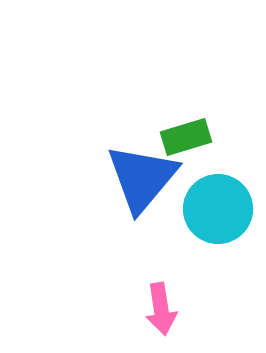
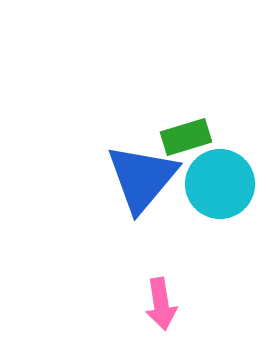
cyan circle: moved 2 px right, 25 px up
pink arrow: moved 5 px up
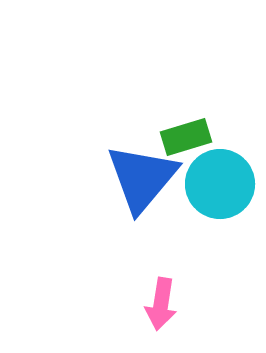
pink arrow: rotated 18 degrees clockwise
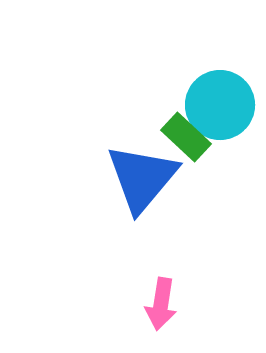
green rectangle: rotated 60 degrees clockwise
cyan circle: moved 79 px up
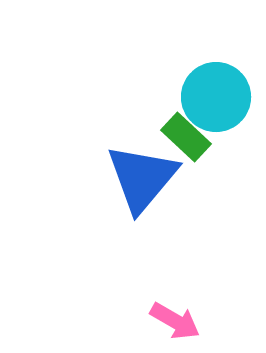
cyan circle: moved 4 px left, 8 px up
pink arrow: moved 14 px right, 17 px down; rotated 69 degrees counterclockwise
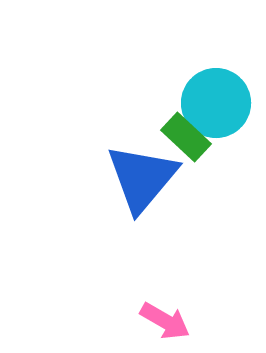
cyan circle: moved 6 px down
pink arrow: moved 10 px left
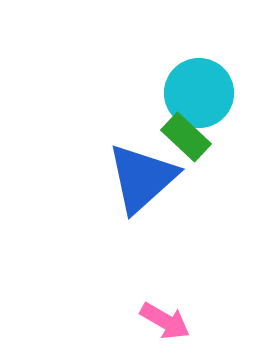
cyan circle: moved 17 px left, 10 px up
blue triangle: rotated 8 degrees clockwise
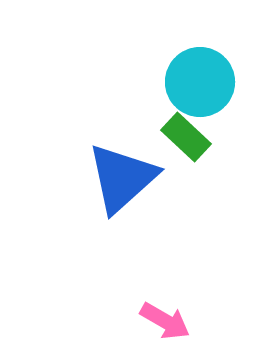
cyan circle: moved 1 px right, 11 px up
blue triangle: moved 20 px left
